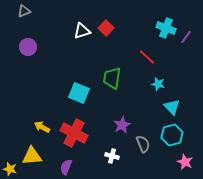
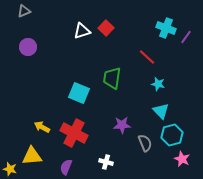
cyan triangle: moved 11 px left, 4 px down
purple star: rotated 24 degrees clockwise
gray semicircle: moved 2 px right, 1 px up
white cross: moved 6 px left, 6 px down
pink star: moved 3 px left, 3 px up
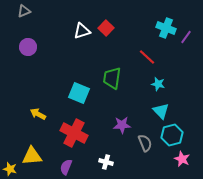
yellow arrow: moved 4 px left, 13 px up
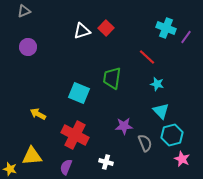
cyan star: moved 1 px left
purple star: moved 2 px right, 1 px down
red cross: moved 1 px right, 2 px down
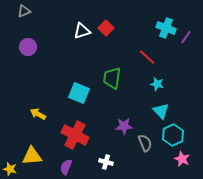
cyan hexagon: moved 1 px right; rotated 10 degrees counterclockwise
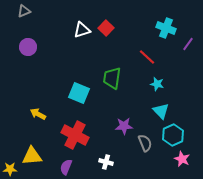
white triangle: moved 1 px up
purple line: moved 2 px right, 7 px down
yellow star: rotated 16 degrees counterclockwise
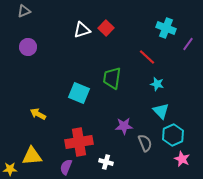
red cross: moved 4 px right, 7 px down; rotated 36 degrees counterclockwise
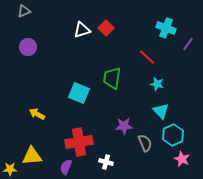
yellow arrow: moved 1 px left
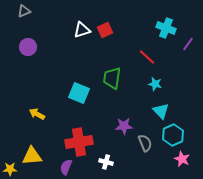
red square: moved 1 px left, 2 px down; rotated 21 degrees clockwise
cyan star: moved 2 px left
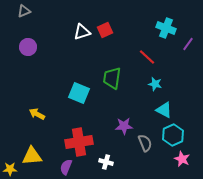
white triangle: moved 2 px down
cyan triangle: moved 3 px right, 1 px up; rotated 18 degrees counterclockwise
